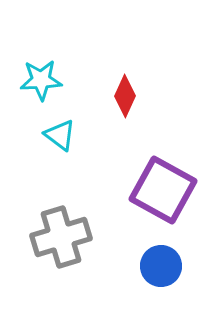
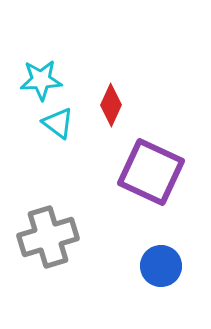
red diamond: moved 14 px left, 9 px down
cyan triangle: moved 2 px left, 12 px up
purple square: moved 12 px left, 18 px up; rotated 4 degrees counterclockwise
gray cross: moved 13 px left
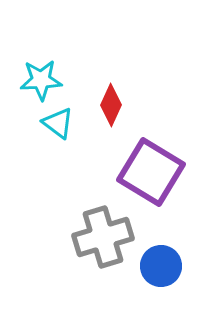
purple square: rotated 6 degrees clockwise
gray cross: moved 55 px right
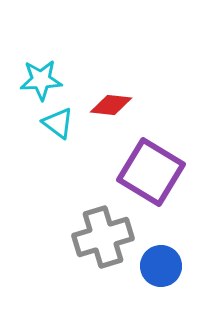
red diamond: rotated 72 degrees clockwise
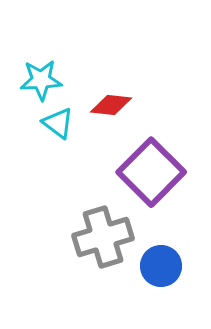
purple square: rotated 14 degrees clockwise
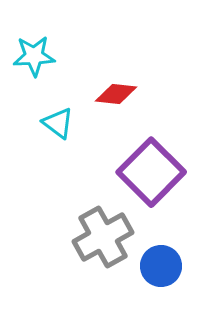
cyan star: moved 7 px left, 24 px up
red diamond: moved 5 px right, 11 px up
gray cross: rotated 12 degrees counterclockwise
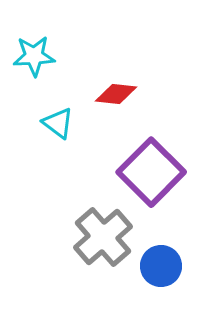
gray cross: rotated 12 degrees counterclockwise
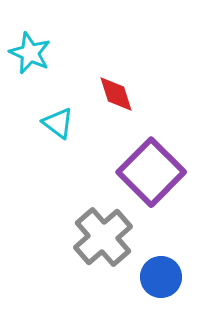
cyan star: moved 4 px left, 3 px up; rotated 27 degrees clockwise
red diamond: rotated 66 degrees clockwise
blue circle: moved 11 px down
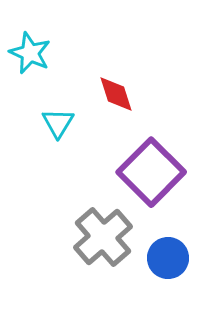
cyan triangle: rotated 24 degrees clockwise
blue circle: moved 7 px right, 19 px up
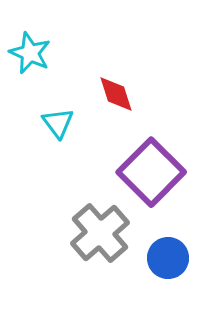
cyan triangle: rotated 8 degrees counterclockwise
gray cross: moved 3 px left, 4 px up
